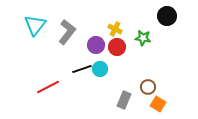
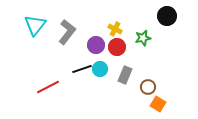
green star: rotated 21 degrees counterclockwise
gray rectangle: moved 1 px right, 25 px up
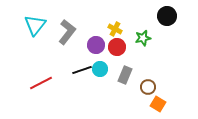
black line: moved 1 px down
red line: moved 7 px left, 4 px up
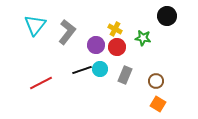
green star: rotated 21 degrees clockwise
brown circle: moved 8 px right, 6 px up
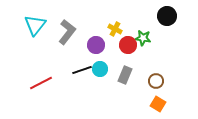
red circle: moved 11 px right, 2 px up
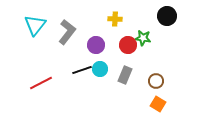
yellow cross: moved 10 px up; rotated 24 degrees counterclockwise
